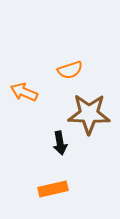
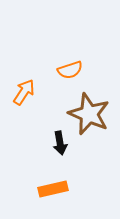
orange arrow: rotated 100 degrees clockwise
brown star: rotated 21 degrees clockwise
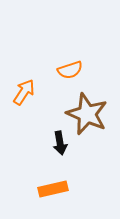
brown star: moved 2 px left
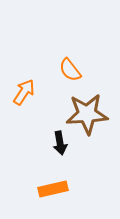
orange semicircle: rotated 70 degrees clockwise
brown star: rotated 27 degrees counterclockwise
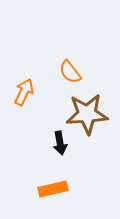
orange semicircle: moved 2 px down
orange arrow: rotated 8 degrees counterclockwise
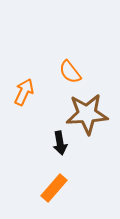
orange rectangle: moved 1 px right, 1 px up; rotated 36 degrees counterclockwise
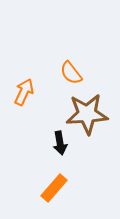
orange semicircle: moved 1 px right, 1 px down
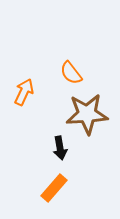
black arrow: moved 5 px down
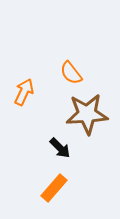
black arrow: rotated 35 degrees counterclockwise
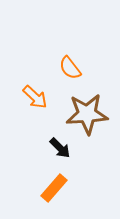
orange semicircle: moved 1 px left, 5 px up
orange arrow: moved 11 px right, 5 px down; rotated 108 degrees clockwise
